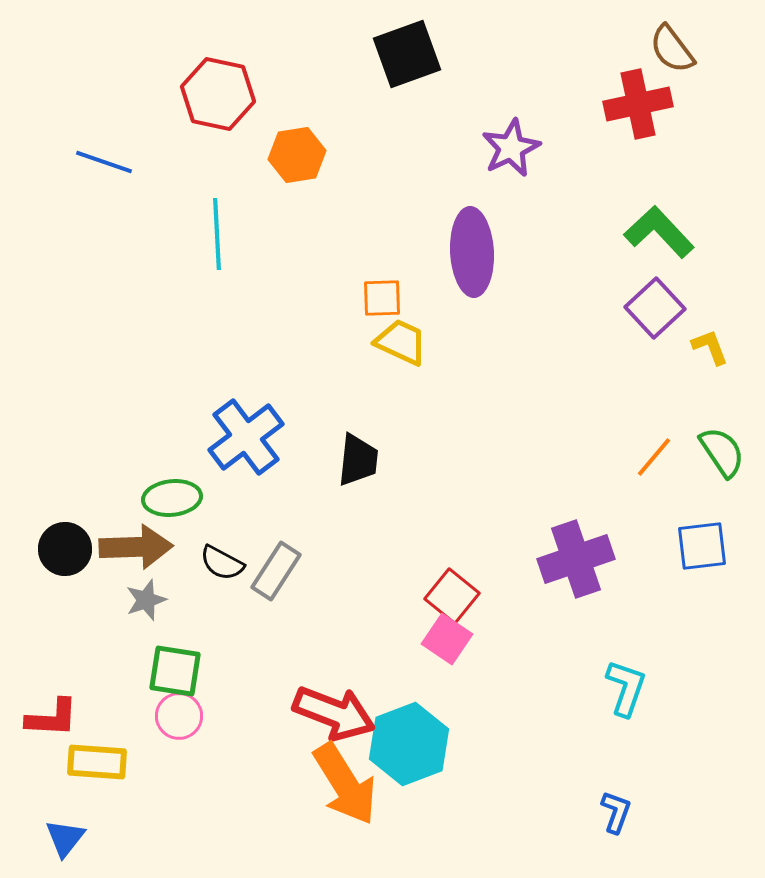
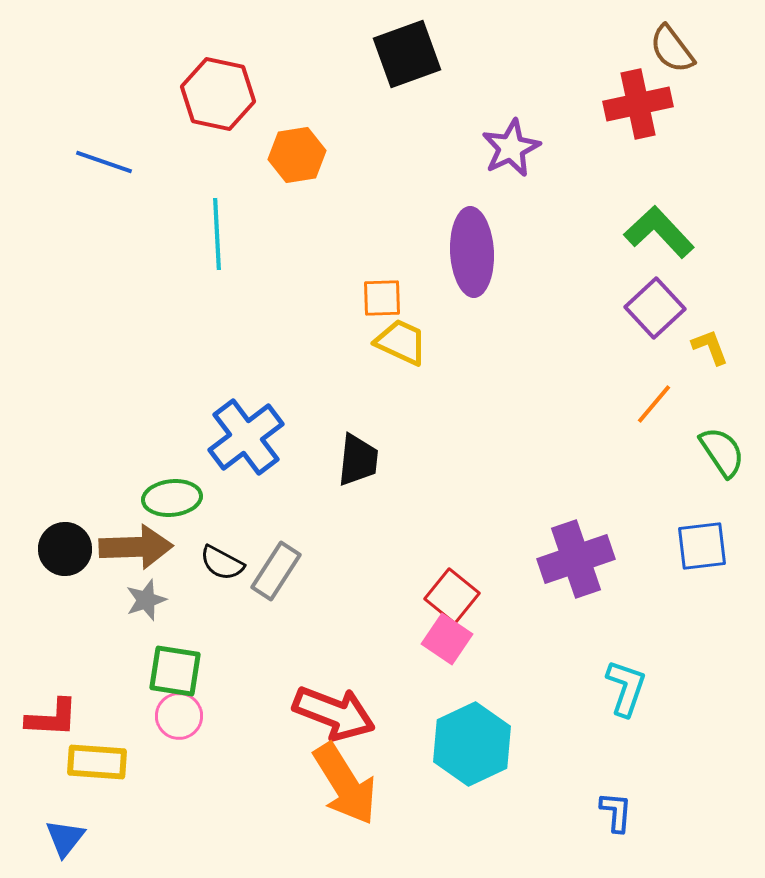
orange line: moved 53 px up
cyan hexagon: moved 63 px right; rotated 4 degrees counterclockwise
blue L-shape: rotated 15 degrees counterclockwise
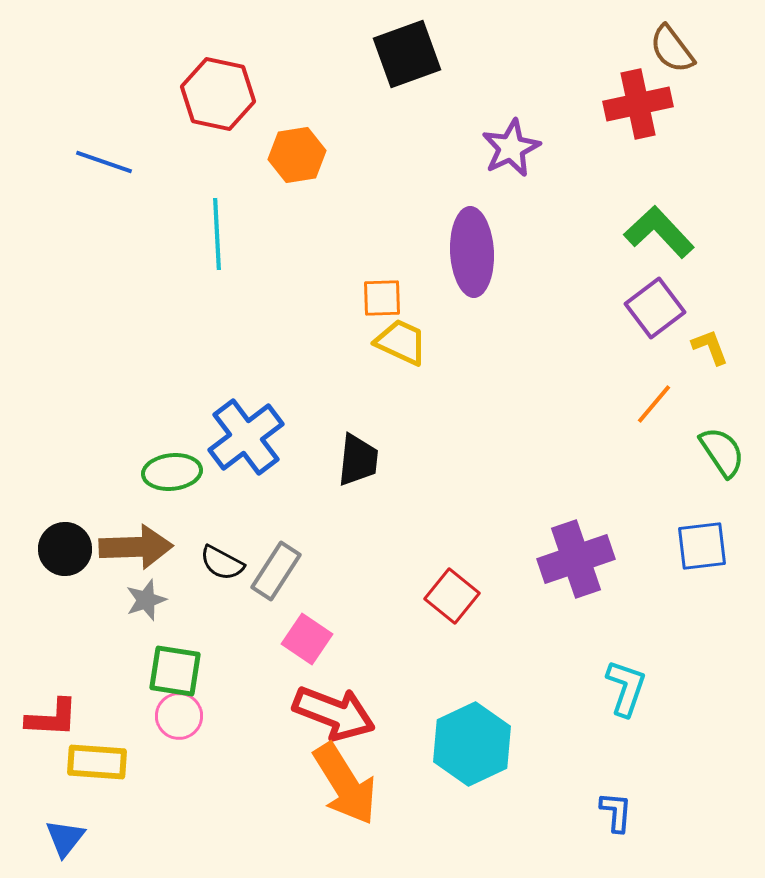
purple square: rotated 6 degrees clockwise
green ellipse: moved 26 px up
pink square: moved 140 px left
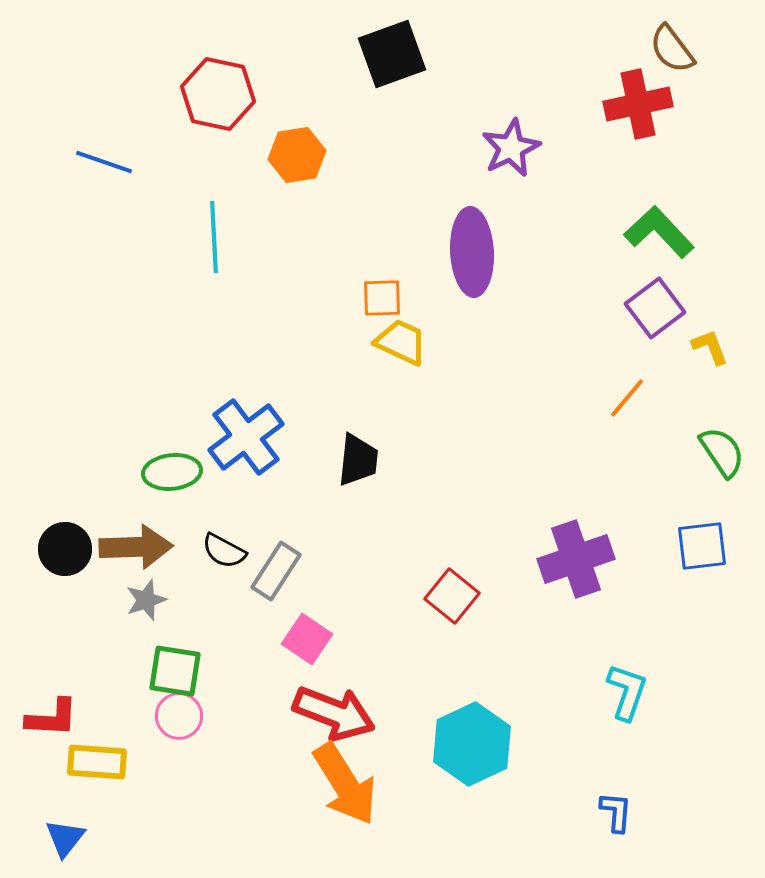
black square: moved 15 px left
cyan line: moved 3 px left, 3 px down
orange line: moved 27 px left, 6 px up
black semicircle: moved 2 px right, 12 px up
cyan L-shape: moved 1 px right, 4 px down
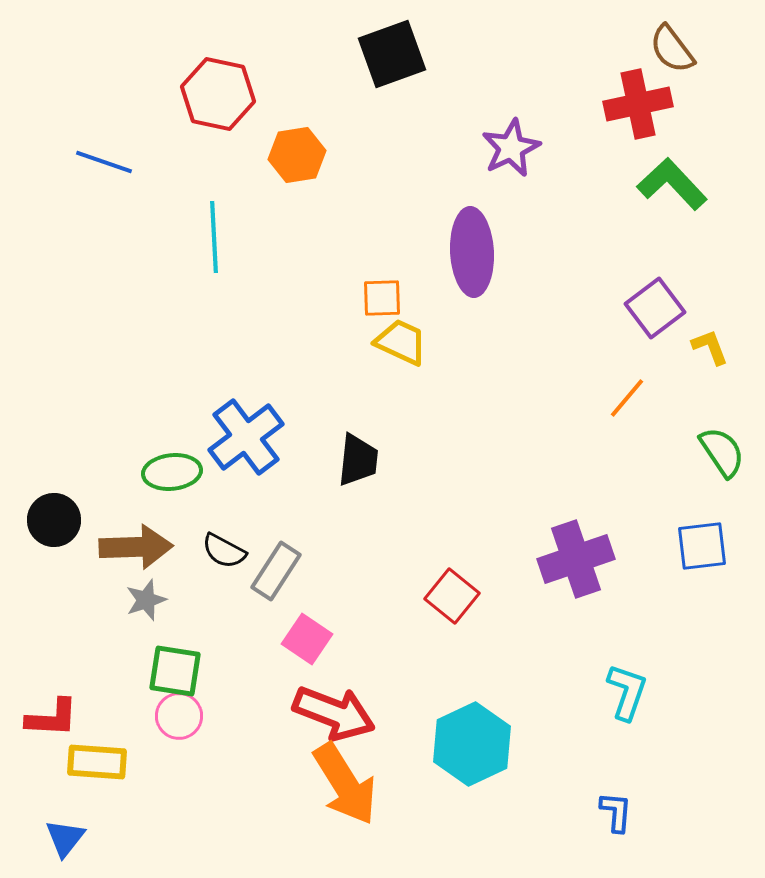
green L-shape: moved 13 px right, 48 px up
black circle: moved 11 px left, 29 px up
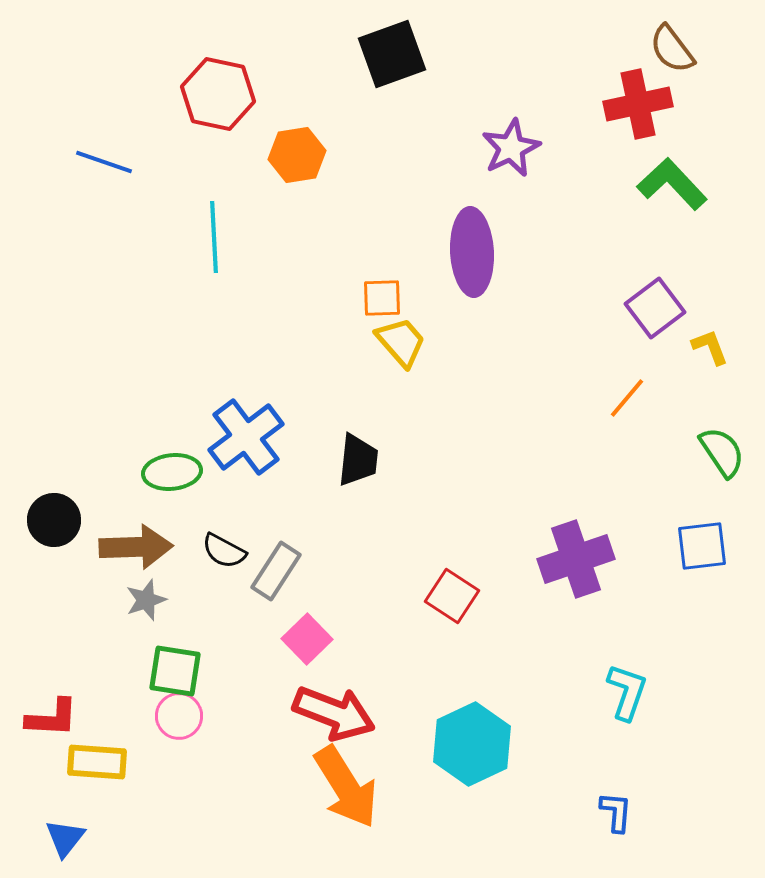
yellow trapezoid: rotated 24 degrees clockwise
red square: rotated 6 degrees counterclockwise
pink square: rotated 12 degrees clockwise
orange arrow: moved 1 px right, 3 px down
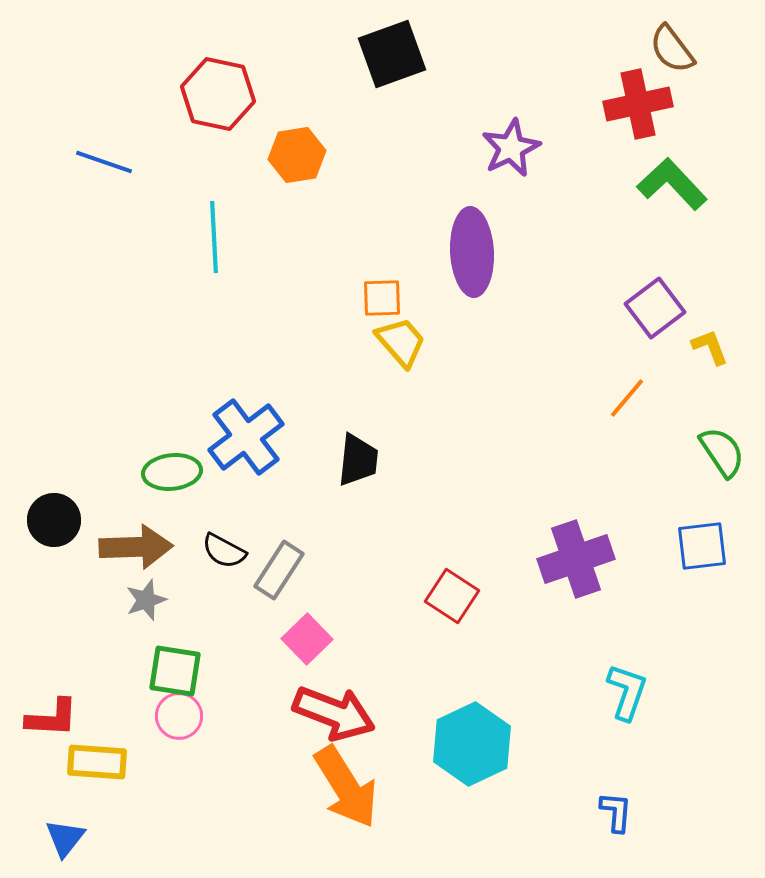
gray rectangle: moved 3 px right, 1 px up
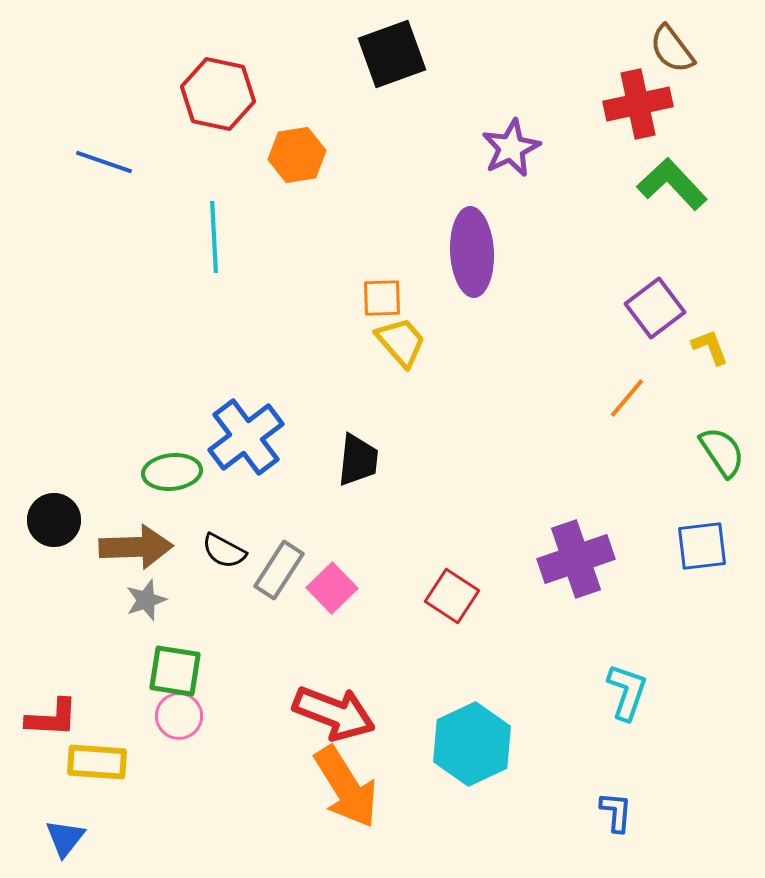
pink square: moved 25 px right, 51 px up
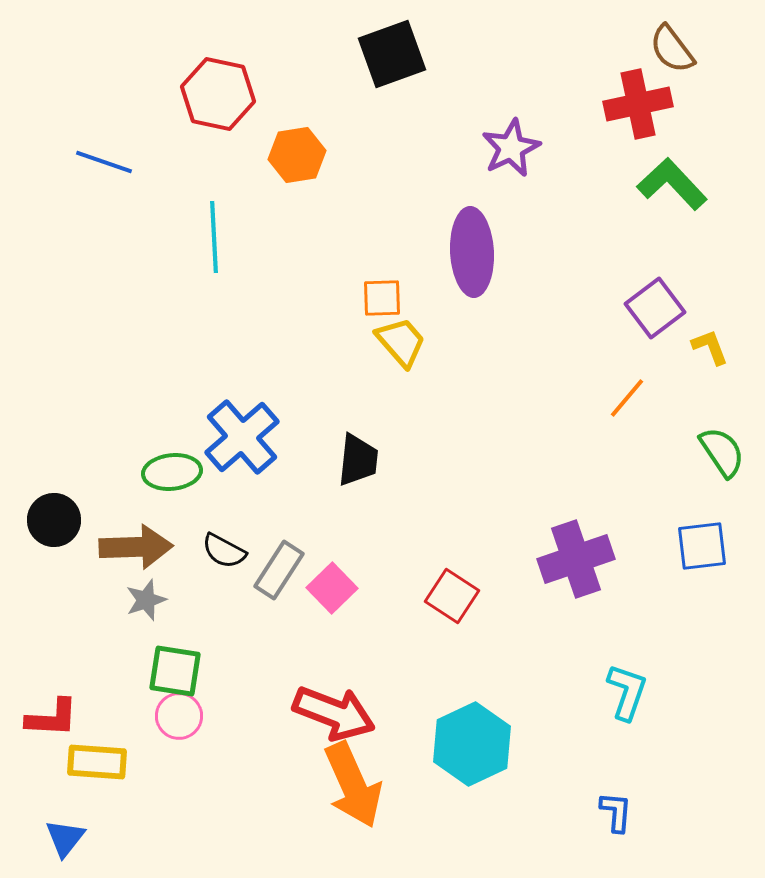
blue cross: moved 4 px left; rotated 4 degrees counterclockwise
orange arrow: moved 7 px right, 2 px up; rotated 8 degrees clockwise
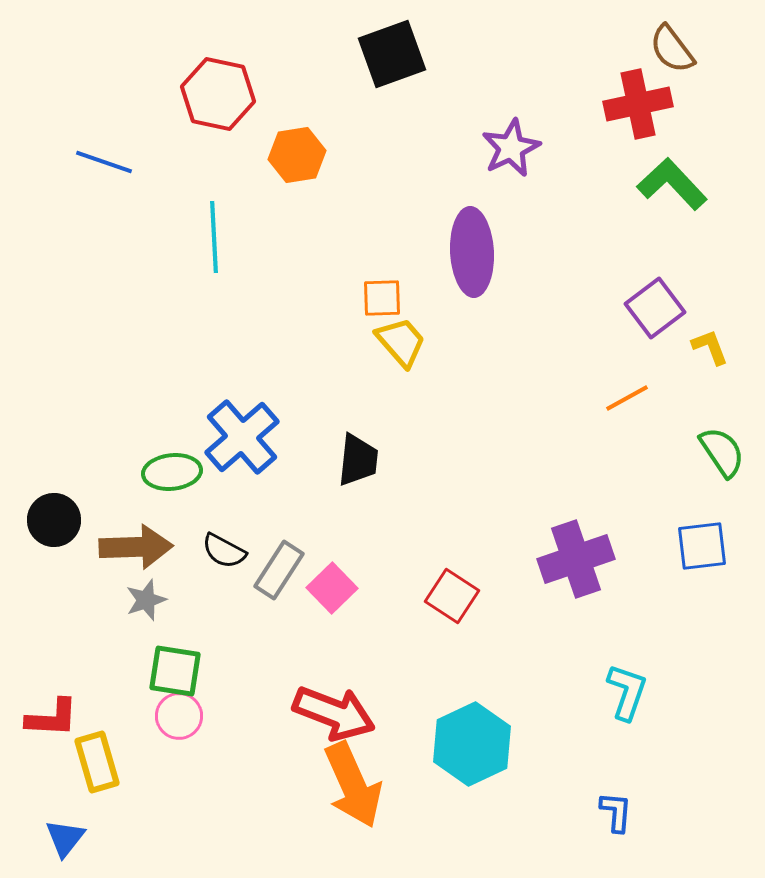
orange line: rotated 21 degrees clockwise
yellow rectangle: rotated 70 degrees clockwise
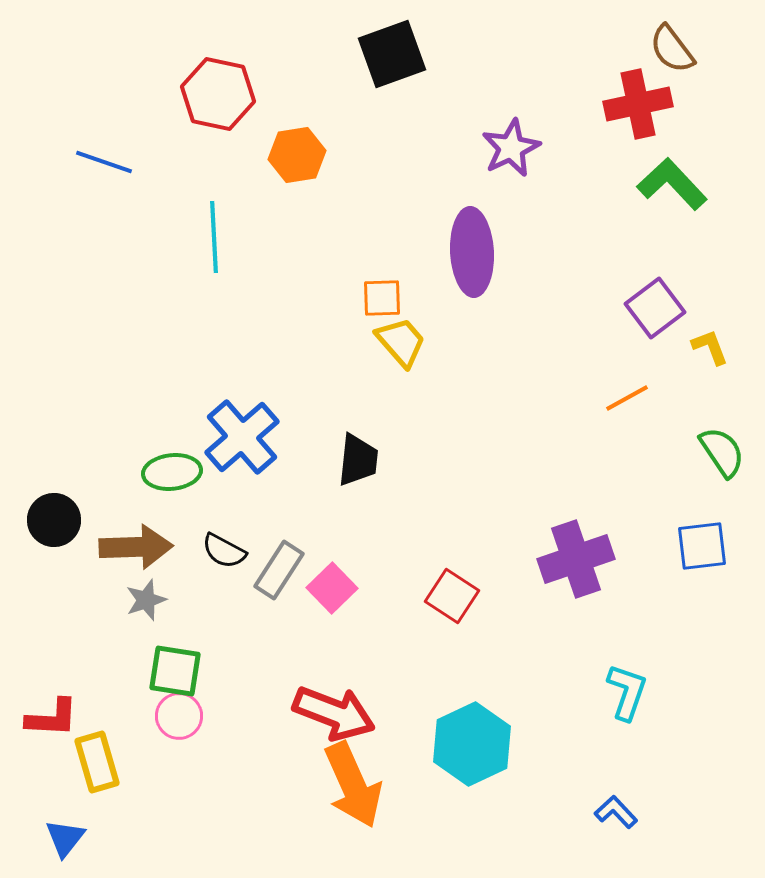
blue L-shape: rotated 48 degrees counterclockwise
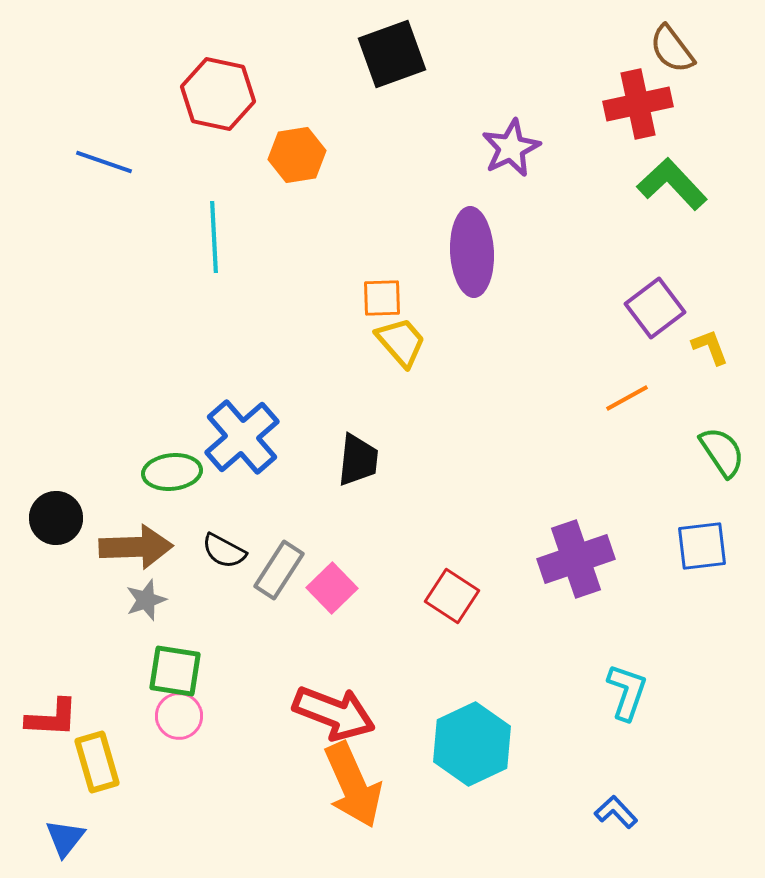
black circle: moved 2 px right, 2 px up
